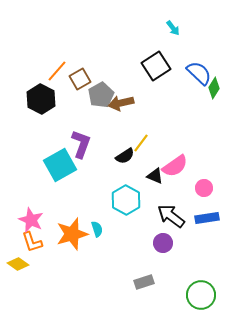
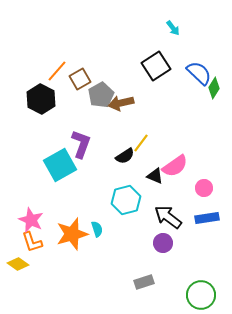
cyan hexagon: rotated 16 degrees clockwise
black arrow: moved 3 px left, 1 px down
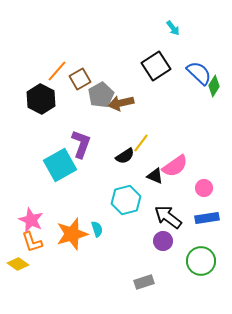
green diamond: moved 2 px up
purple circle: moved 2 px up
green circle: moved 34 px up
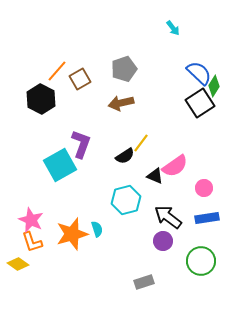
black square: moved 44 px right, 37 px down
gray pentagon: moved 23 px right, 26 px up; rotated 10 degrees clockwise
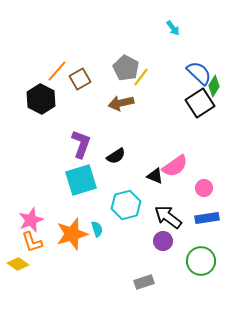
gray pentagon: moved 2 px right, 1 px up; rotated 25 degrees counterclockwise
yellow line: moved 66 px up
black semicircle: moved 9 px left
cyan square: moved 21 px right, 15 px down; rotated 12 degrees clockwise
cyan hexagon: moved 5 px down
pink star: rotated 25 degrees clockwise
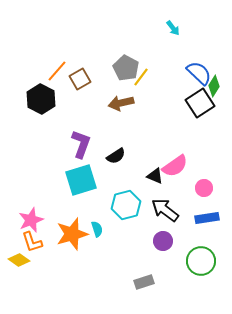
black arrow: moved 3 px left, 7 px up
yellow diamond: moved 1 px right, 4 px up
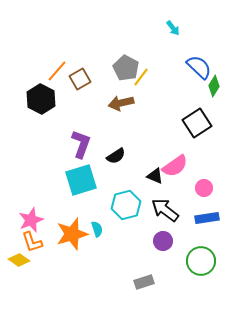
blue semicircle: moved 6 px up
black square: moved 3 px left, 20 px down
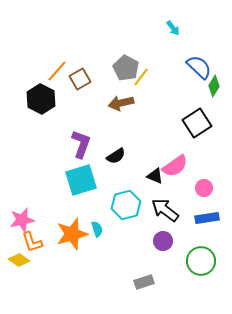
pink star: moved 9 px left; rotated 10 degrees clockwise
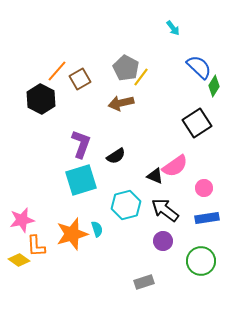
orange L-shape: moved 4 px right, 4 px down; rotated 15 degrees clockwise
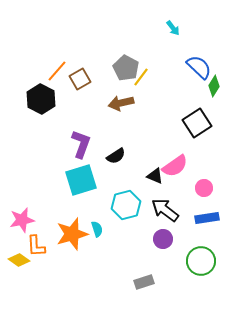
purple circle: moved 2 px up
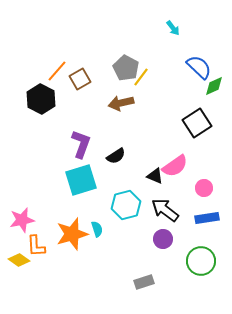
green diamond: rotated 35 degrees clockwise
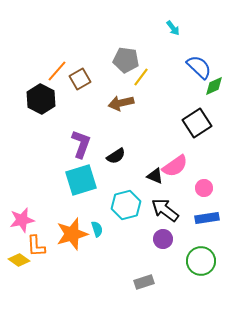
gray pentagon: moved 8 px up; rotated 20 degrees counterclockwise
